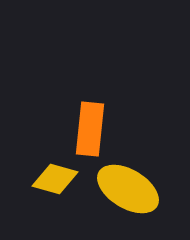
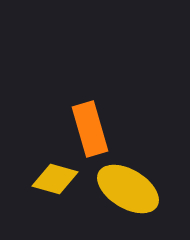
orange rectangle: rotated 22 degrees counterclockwise
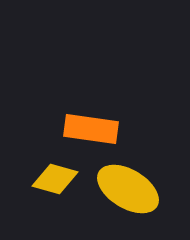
orange rectangle: moved 1 px right; rotated 66 degrees counterclockwise
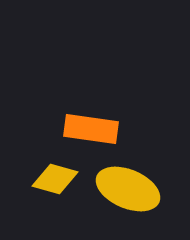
yellow ellipse: rotated 8 degrees counterclockwise
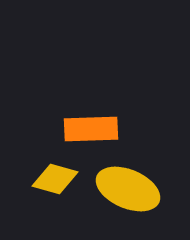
orange rectangle: rotated 10 degrees counterclockwise
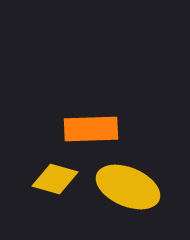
yellow ellipse: moved 2 px up
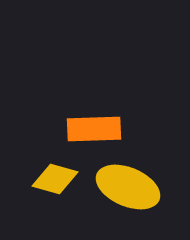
orange rectangle: moved 3 px right
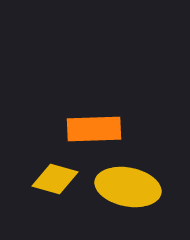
yellow ellipse: rotated 12 degrees counterclockwise
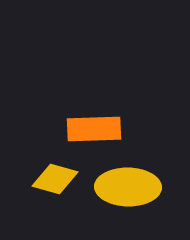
yellow ellipse: rotated 10 degrees counterclockwise
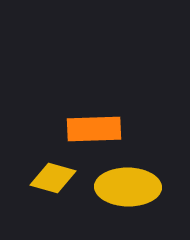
yellow diamond: moved 2 px left, 1 px up
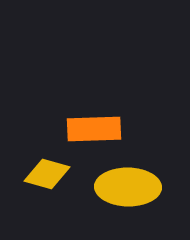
yellow diamond: moved 6 px left, 4 px up
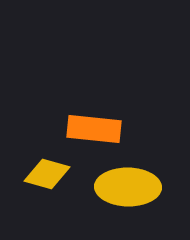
orange rectangle: rotated 8 degrees clockwise
